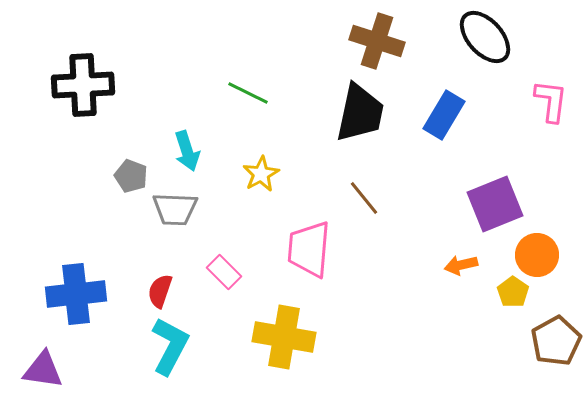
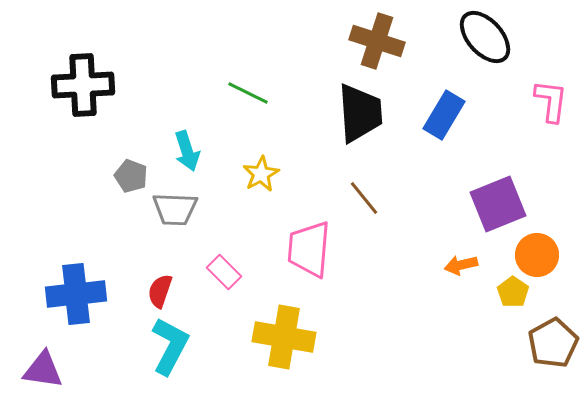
black trapezoid: rotated 16 degrees counterclockwise
purple square: moved 3 px right
brown pentagon: moved 3 px left, 2 px down
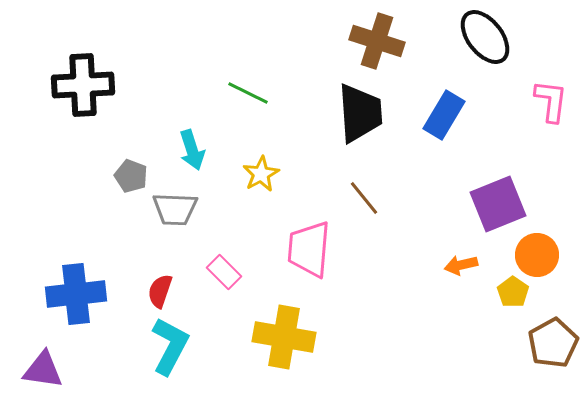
black ellipse: rotated 4 degrees clockwise
cyan arrow: moved 5 px right, 1 px up
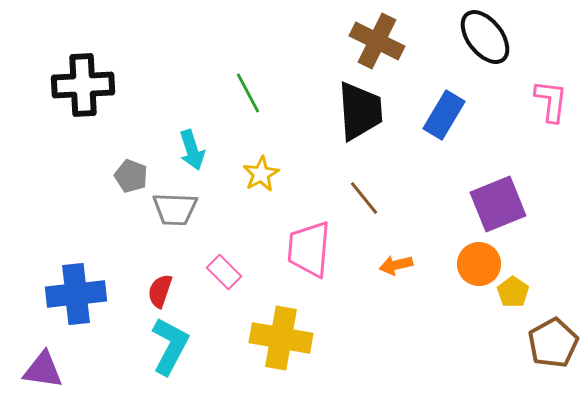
brown cross: rotated 8 degrees clockwise
green line: rotated 36 degrees clockwise
black trapezoid: moved 2 px up
orange circle: moved 58 px left, 9 px down
orange arrow: moved 65 px left
yellow cross: moved 3 px left, 1 px down
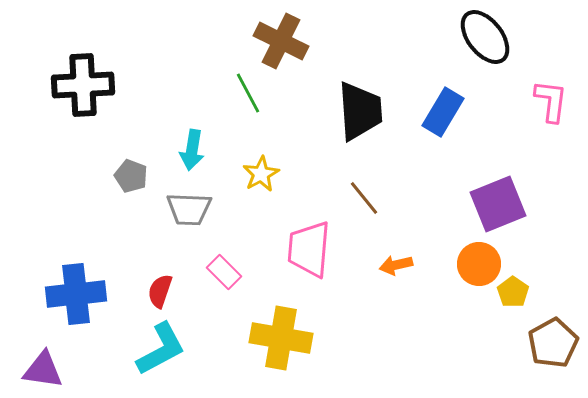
brown cross: moved 96 px left
blue rectangle: moved 1 px left, 3 px up
cyan arrow: rotated 27 degrees clockwise
gray trapezoid: moved 14 px right
cyan L-shape: moved 9 px left, 3 px down; rotated 34 degrees clockwise
